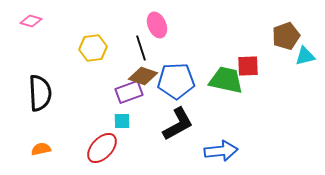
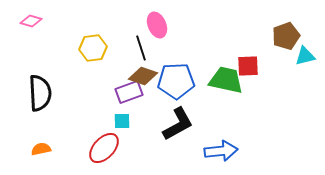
red ellipse: moved 2 px right
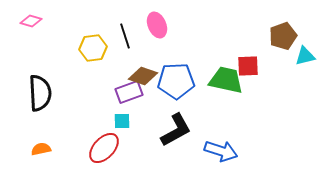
brown pentagon: moved 3 px left
black line: moved 16 px left, 12 px up
black L-shape: moved 2 px left, 6 px down
blue arrow: rotated 24 degrees clockwise
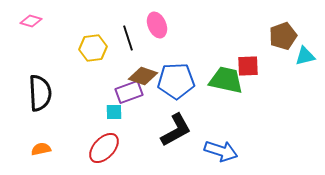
black line: moved 3 px right, 2 px down
cyan square: moved 8 px left, 9 px up
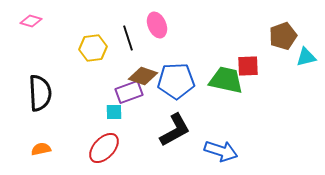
cyan triangle: moved 1 px right, 1 px down
black L-shape: moved 1 px left
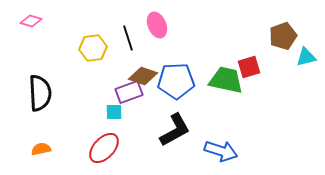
red square: moved 1 px right, 1 px down; rotated 15 degrees counterclockwise
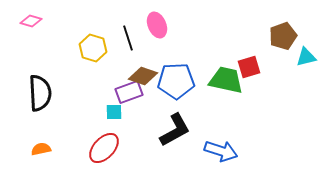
yellow hexagon: rotated 24 degrees clockwise
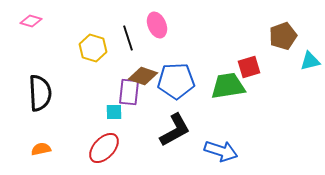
cyan triangle: moved 4 px right, 4 px down
green trapezoid: moved 2 px right, 6 px down; rotated 21 degrees counterclockwise
purple rectangle: rotated 64 degrees counterclockwise
